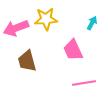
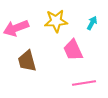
yellow star: moved 10 px right, 2 px down
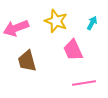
yellow star: rotated 25 degrees clockwise
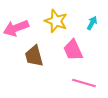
brown trapezoid: moved 7 px right, 5 px up
pink line: rotated 25 degrees clockwise
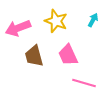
cyan arrow: moved 1 px right, 3 px up
pink arrow: moved 2 px right
pink trapezoid: moved 5 px left, 5 px down
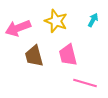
pink trapezoid: rotated 10 degrees clockwise
pink line: moved 1 px right
